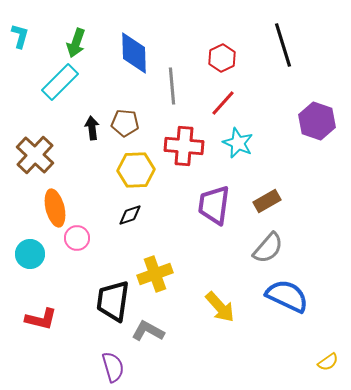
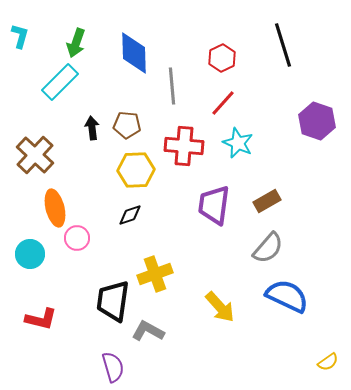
brown pentagon: moved 2 px right, 2 px down
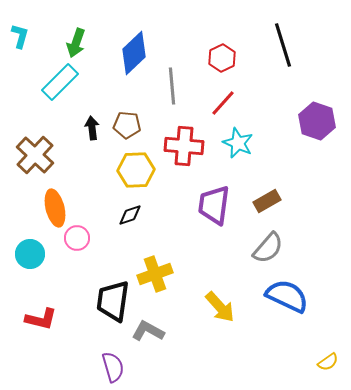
blue diamond: rotated 48 degrees clockwise
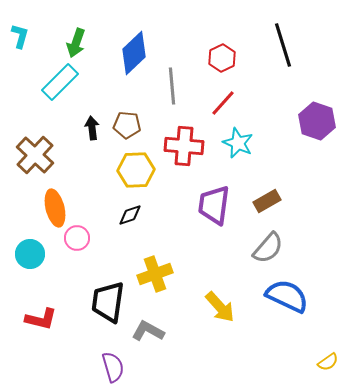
black trapezoid: moved 5 px left, 1 px down
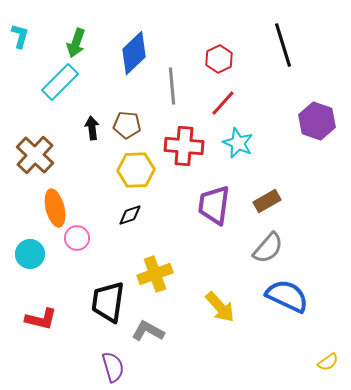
red hexagon: moved 3 px left, 1 px down
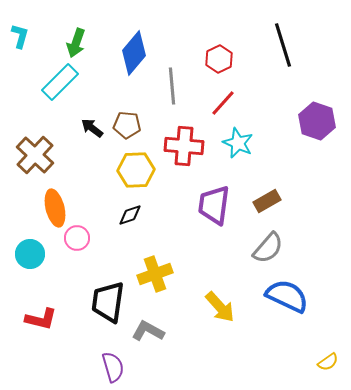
blue diamond: rotated 6 degrees counterclockwise
black arrow: rotated 45 degrees counterclockwise
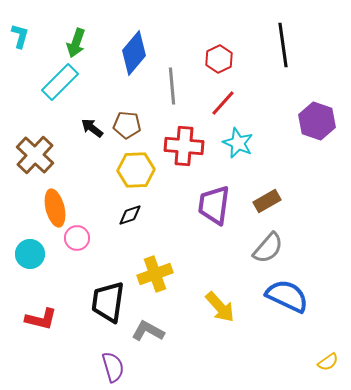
black line: rotated 9 degrees clockwise
